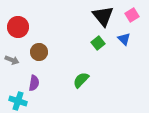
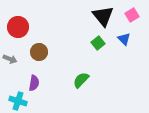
gray arrow: moved 2 px left, 1 px up
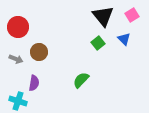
gray arrow: moved 6 px right
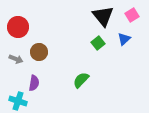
blue triangle: rotated 32 degrees clockwise
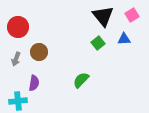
blue triangle: rotated 40 degrees clockwise
gray arrow: rotated 88 degrees clockwise
cyan cross: rotated 24 degrees counterclockwise
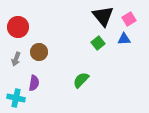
pink square: moved 3 px left, 4 px down
cyan cross: moved 2 px left, 3 px up; rotated 18 degrees clockwise
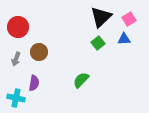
black triangle: moved 2 px left, 1 px down; rotated 25 degrees clockwise
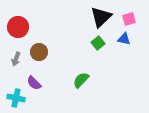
pink square: rotated 16 degrees clockwise
blue triangle: rotated 16 degrees clockwise
purple semicircle: rotated 126 degrees clockwise
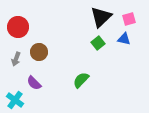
cyan cross: moved 1 px left, 2 px down; rotated 24 degrees clockwise
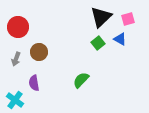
pink square: moved 1 px left
blue triangle: moved 4 px left; rotated 16 degrees clockwise
purple semicircle: rotated 35 degrees clockwise
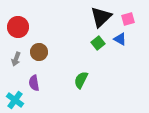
green semicircle: rotated 18 degrees counterclockwise
